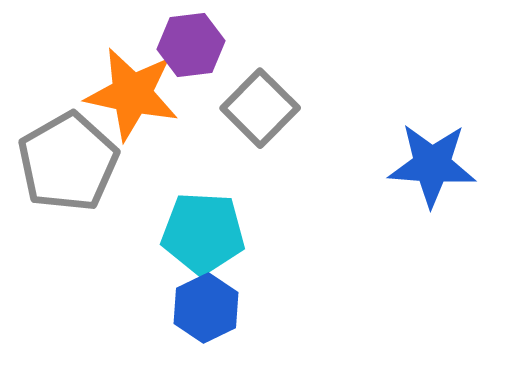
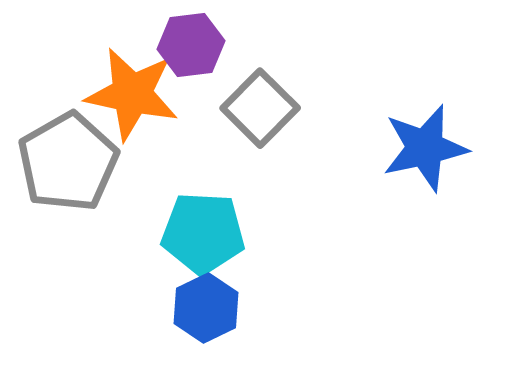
blue star: moved 7 px left, 17 px up; rotated 16 degrees counterclockwise
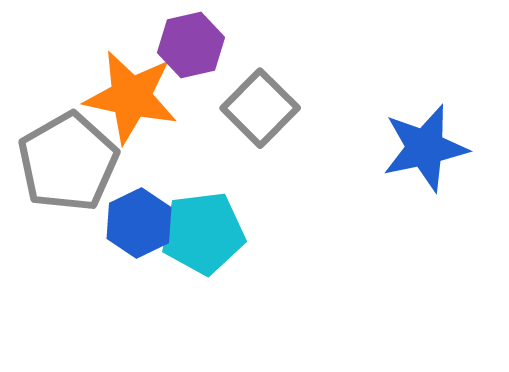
purple hexagon: rotated 6 degrees counterclockwise
orange star: moved 1 px left, 3 px down
cyan pentagon: rotated 10 degrees counterclockwise
blue hexagon: moved 67 px left, 85 px up
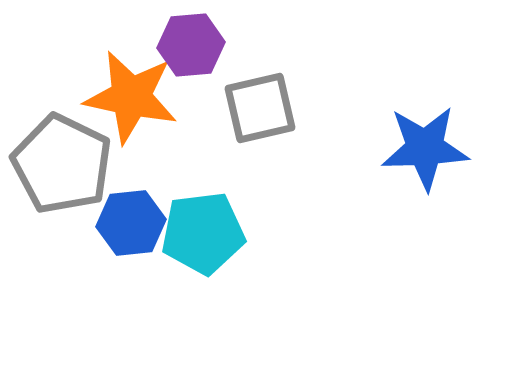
purple hexagon: rotated 8 degrees clockwise
gray square: rotated 32 degrees clockwise
blue star: rotated 10 degrees clockwise
gray pentagon: moved 6 px left, 2 px down; rotated 16 degrees counterclockwise
blue hexagon: moved 8 px left; rotated 20 degrees clockwise
